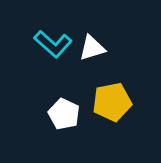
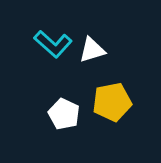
white triangle: moved 2 px down
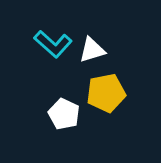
yellow pentagon: moved 6 px left, 9 px up
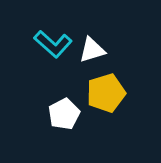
yellow pentagon: rotated 6 degrees counterclockwise
white pentagon: rotated 20 degrees clockwise
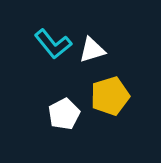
cyan L-shape: rotated 9 degrees clockwise
yellow pentagon: moved 4 px right, 3 px down
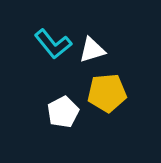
yellow pentagon: moved 3 px left, 3 px up; rotated 12 degrees clockwise
white pentagon: moved 1 px left, 2 px up
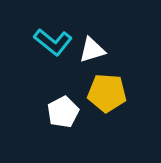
cyan L-shape: moved 2 px up; rotated 12 degrees counterclockwise
yellow pentagon: rotated 9 degrees clockwise
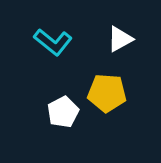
white triangle: moved 28 px right, 11 px up; rotated 12 degrees counterclockwise
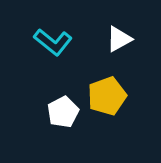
white triangle: moved 1 px left
yellow pentagon: moved 3 px down; rotated 24 degrees counterclockwise
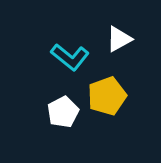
cyan L-shape: moved 17 px right, 15 px down
